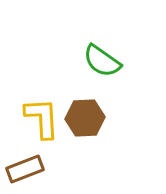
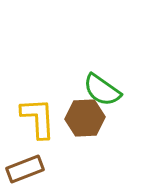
green semicircle: moved 29 px down
yellow L-shape: moved 4 px left
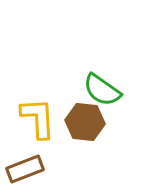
brown hexagon: moved 4 px down; rotated 9 degrees clockwise
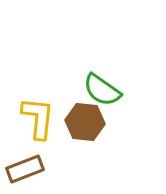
yellow L-shape: rotated 9 degrees clockwise
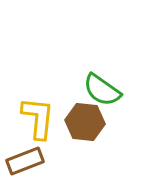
brown rectangle: moved 8 px up
